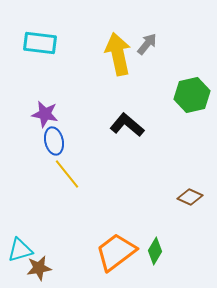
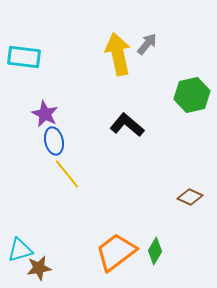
cyan rectangle: moved 16 px left, 14 px down
purple star: rotated 16 degrees clockwise
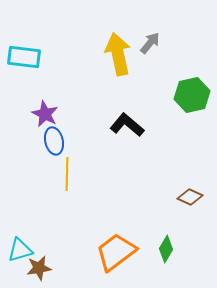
gray arrow: moved 3 px right, 1 px up
yellow line: rotated 40 degrees clockwise
green diamond: moved 11 px right, 2 px up
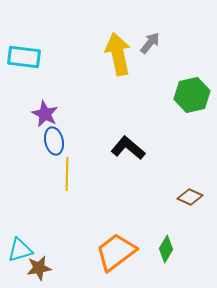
black L-shape: moved 1 px right, 23 px down
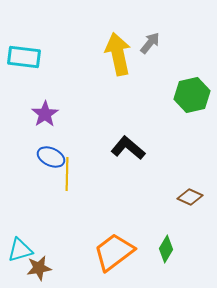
purple star: rotated 12 degrees clockwise
blue ellipse: moved 3 px left, 16 px down; rotated 52 degrees counterclockwise
orange trapezoid: moved 2 px left
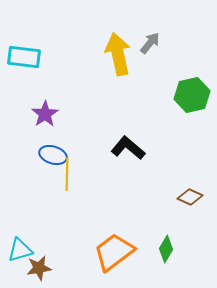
blue ellipse: moved 2 px right, 2 px up; rotated 8 degrees counterclockwise
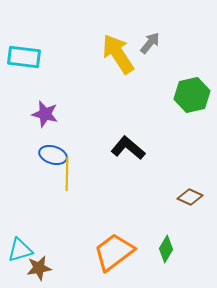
yellow arrow: rotated 21 degrees counterclockwise
purple star: rotated 24 degrees counterclockwise
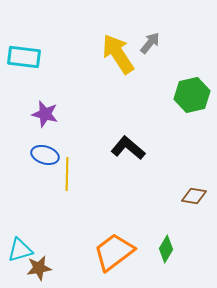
blue ellipse: moved 8 px left
brown diamond: moved 4 px right, 1 px up; rotated 15 degrees counterclockwise
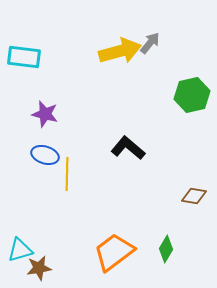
yellow arrow: moved 2 px right, 3 px up; rotated 108 degrees clockwise
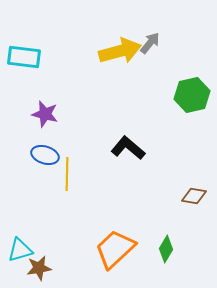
orange trapezoid: moved 1 px right, 3 px up; rotated 6 degrees counterclockwise
